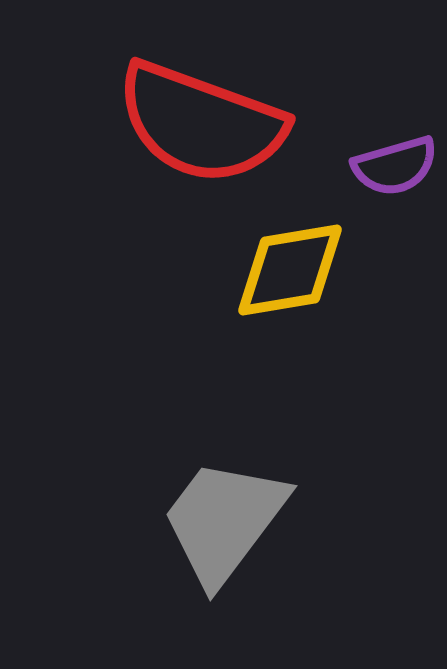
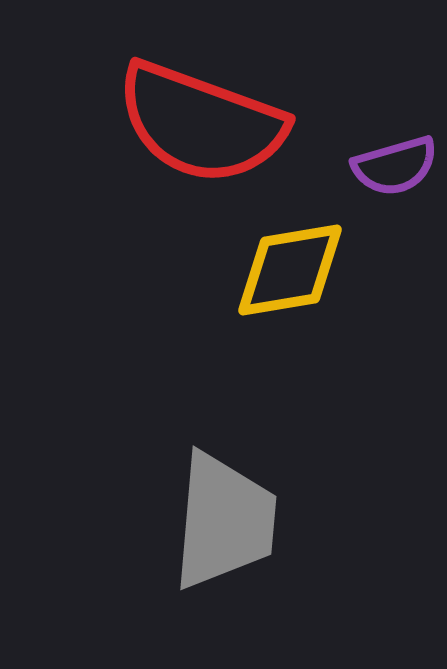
gray trapezoid: rotated 148 degrees clockwise
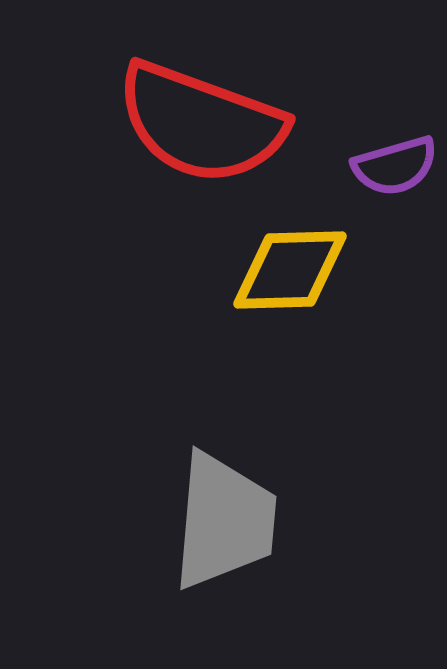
yellow diamond: rotated 8 degrees clockwise
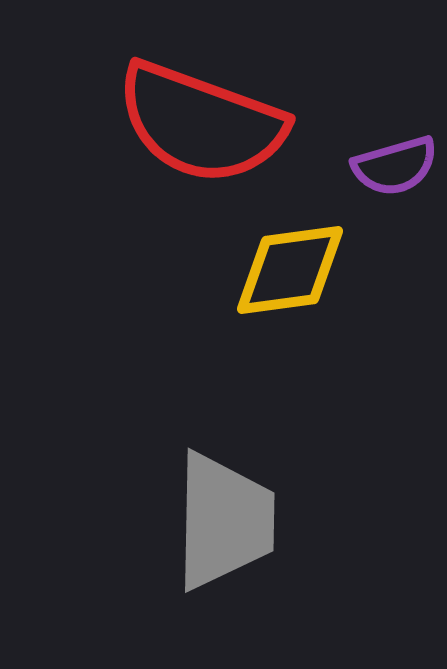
yellow diamond: rotated 6 degrees counterclockwise
gray trapezoid: rotated 4 degrees counterclockwise
